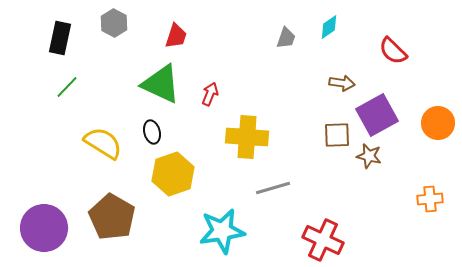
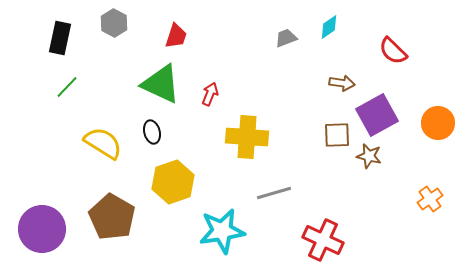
gray trapezoid: rotated 130 degrees counterclockwise
yellow hexagon: moved 8 px down
gray line: moved 1 px right, 5 px down
orange cross: rotated 30 degrees counterclockwise
purple circle: moved 2 px left, 1 px down
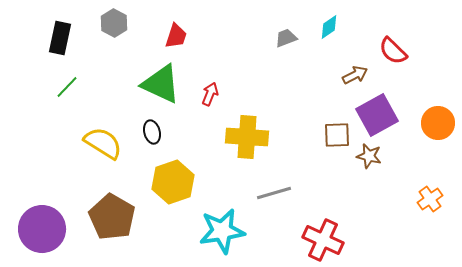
brown arrow: moved 13 px right, 8 px up; rotated 35 degrees counterclockwise
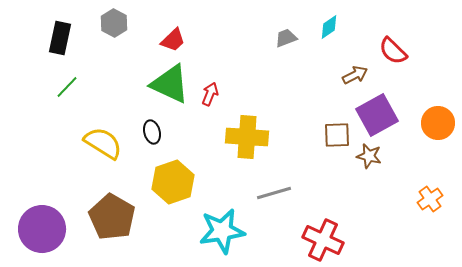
red trapezoid: moved 3 px left, 4 px down; rotated 28 degrees clockwise
green triangle: moved 9 px right
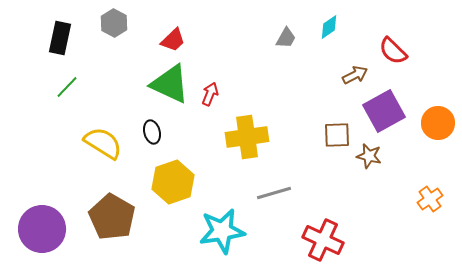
gray trapezoid: rotated 140 degrees clockwise
purple square: moved 7 px right, 4 px up
yellow cross: rotated 12 degrees counterclockwise
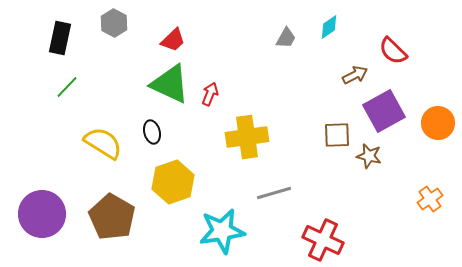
purple circle: moved 15 px up
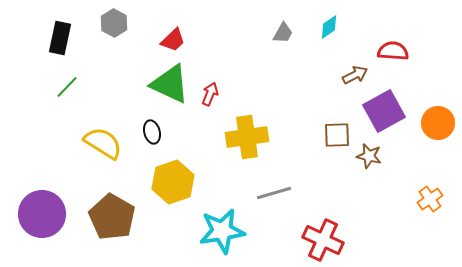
gray trapezoid: moved 3 px left, 5 px up
red semicircle: rotated 140 degrees clockwise
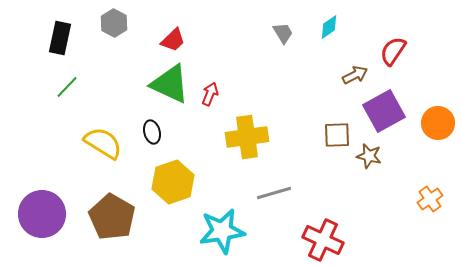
gray trapezoid: rotated 60 degrees counterclockwise
red semicircle: rotated 60 degrees counterclockwise
